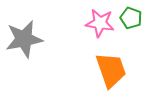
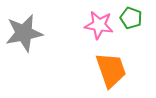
pink star: moved 1 px left, 2 px down
gray star: moved 6 px up
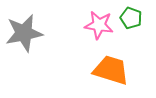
orange trapezoid: rotated 54 degrees counterclockwise
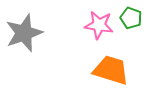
gray star: rotated 9 degrees counterclockwise
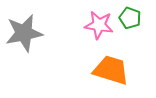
green pentagon: moved 1 px left
gray star: rotated 9 degrees clockwise
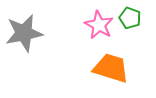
pink star: rotated 20 degrees clockwise
orange trapezoid: moved 2 px up
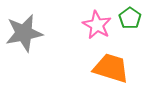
green pentagon: rotated 15 degrees clockwise
pink star: moved 2 px left
